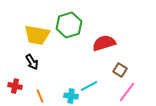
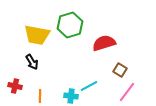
green hexagon: moved 1 px right
orange line: rotated 24 degrees clockwise
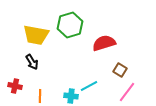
yellow trapezoid: moved 1 px left
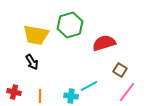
red cross: moved 1 px left, 6 px down
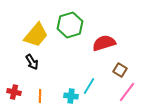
yellow trapezoid: rotated 60 degrees counterclockwise
cyan line: rotated 30 degrees counterclockwise
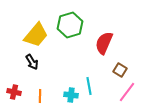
red semicircle: rotated 50 degrees counterclockwise
cyan line: rotated 42 degrees counterclockwise
cyan cross: moved 1 px up
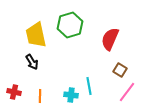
yellow trapezoid: rotated 128 degrees clockwise
red semicircle: moved 6 px right, 4 px up
